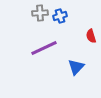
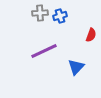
red semicircle: moved 1 px up; rotated 144 degrees counterclockwise
purple line: moved 3 px down
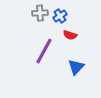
blue cross: rotated 16 degrees counterclockwise
red semicircle: moved 21 px left; rotated 88 degrees clockwise
purple line: rotated 36 degrees counterclockwise
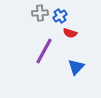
red semicircle: moved 2 px up
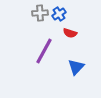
blue cross: moved 1 px left, 2 px up
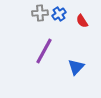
red semicircle: moved 12 px right, 12 px up; rotated 40 degrees clockwise
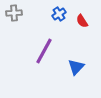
gray cross: moved 26 px left
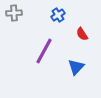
blue cross: moved 1 px left, 1 px down
red semicircle: moved 13 px down
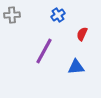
gray cross: moved 2 px left, 2 px down
red semicircle: rotated 56 degrees clockwise
blue triangle: rotated 42 degrees clockwise
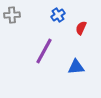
red semicircle: moved 1 px left, 6 px up
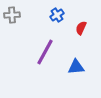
blue cross: moved 1 px left
purple line: moved 1 px right, 1 px down
